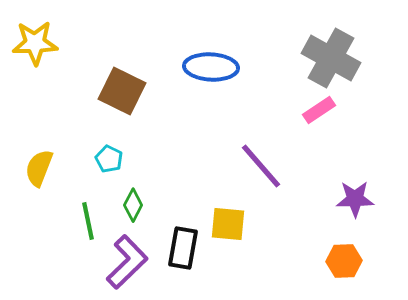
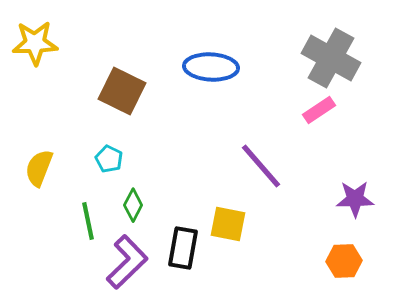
yellow square: rotated 6 degrees clockwise
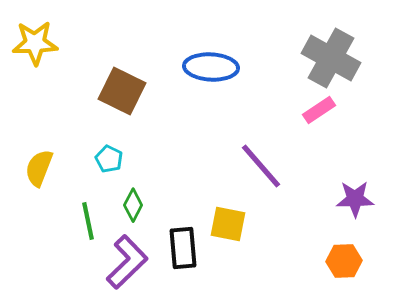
black rectangle: rotated 15 degrees counterclockwise
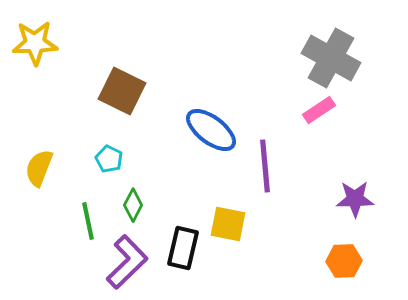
blue ellipse: moved 63 px down; rotated 34 degrees clockwise
purple line: moved 4 px right; rotated 36 degrees clockwise
black rectangle: rotated 18 degrees clockwise
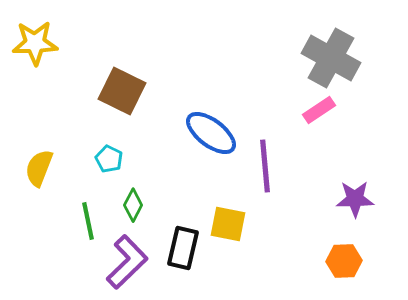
blue ellipse: moved 3 px down
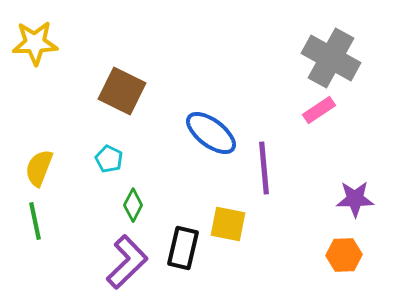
purple line: moved 1 px left, 2 px down
green line: moved 53 px left
orange hexagon: moved 6 px up
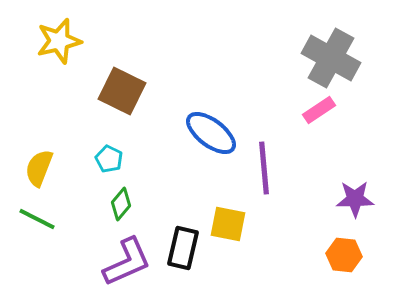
yellow star: moved 24 px right, 2 px up; rotated 12 degrees counterclockwise
green diamond: moved 12 px left, 1 px up; rotated 12 degrees clockwise
green line: moved 2 px right, 2 px up; rotated 51 degrees counterclockwise
orange hexagon: rotated 8 degrees clockwise
purple L-shape: rotated 20 degrees clockwise
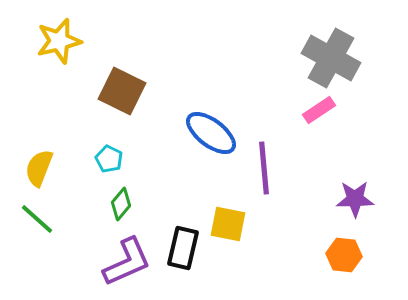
green line: rotated 15 degrees clockwise
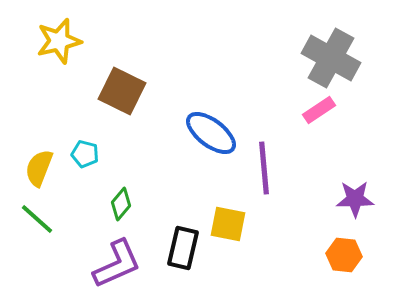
cyan pentagon: moved 24 px left, 5 px up; rotated 12 degrees counterclockwise
purple L-shape: moved 10 px left, 2 px down
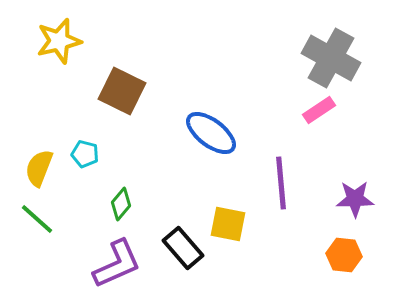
purple line: moved 17 px right, 15 px down
black rectangle: rotated 54 degrees counterclockwise
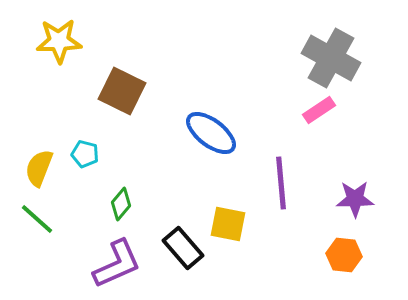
yellow star: rotated 12 degrees clockwise
